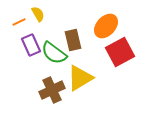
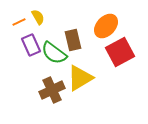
yellow semicircle: moved 3 px down
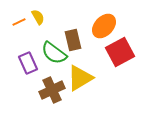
orange ellipse: moved 2 px left
purple rectangle: moved 3 px left, 18 px down
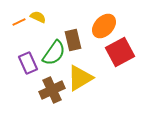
yellow semicircle: rotated 35 degrees counterclockwise
green semicircle: rotated 92 degrees counterclockwise
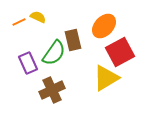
yellow triangle: moved 26 px right
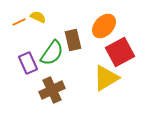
green semicircle: moved 2 px left
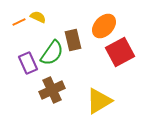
yellow triangle: moved 7 px left, 23 px down
